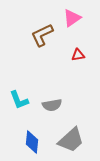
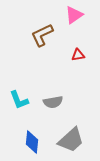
pink triangle: moved 2 px right, 3 px up
gray semicircle: moved 1 px right, 3 px up
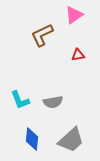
cyan L-shape: moved 1 px right
blue diamond: moved 3 px up
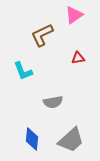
red triangle: moved 3 px down
cyan L-shape: moved 3 px right, 29 px up
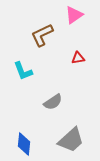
gray semicircle: rotated 24 degrees counterclockwise
blue diamond: moved 8 px left, 5 px down
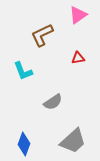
pink triangle: moved 4 px right
gray trapezoid: moved 2 px right, 1 px down
blue diamond: rotated 15 degrees clockwise
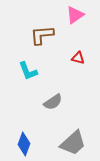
pink triangle: moved 3 px left
brown L-shape: rotated 20 degrees clockwise
red triangle: rotated 24 degrees clockwise
cyan L-shape: moved 5 px right
gray trapezoid: moved 2 px down
